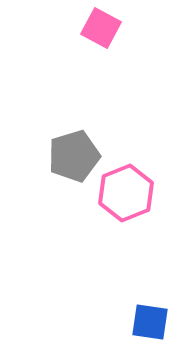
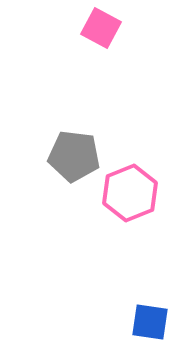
gray pentagon: rotated 24 degrees clockwise
pink hexagon: moved 4 px right
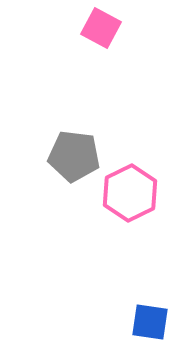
pink hexagon: rotated 4 degrees counterclockwise
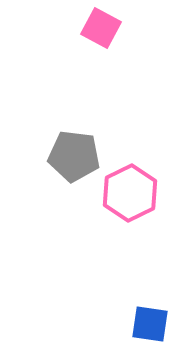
blue square: moved 2 px down
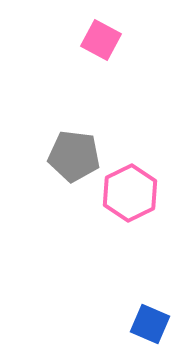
pink square: moved 12 px down
blue square: rotated 15 degrees clockwise
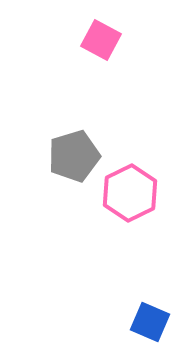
gray pentagon: rotated 24 degrees counterclockwise
blue square: moved 2 px up
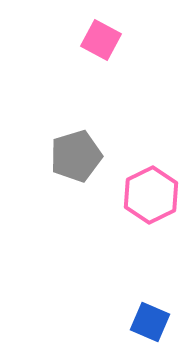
gray pentagon: moved 2 px right
pink hexagon: moved 21 px right, 2 px down
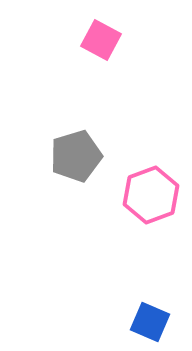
pink hexagon: rotated 6 degrees clockwise
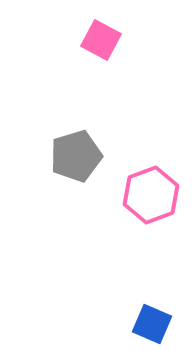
blue square: moved 2 px right, 2 px down
